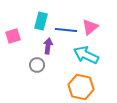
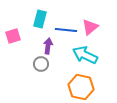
cyan rectangle: moved 1 px left, 2 px up
cyan arrow: moved 1 px left
gray circle: moved 4 px right, 1 px up
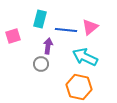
cyan arrow: moved 2 px down
orange hexagon: moved 2 px left
